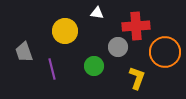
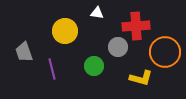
yellow L-shape: moved 4 px right; rotated 85 degrees clockwise
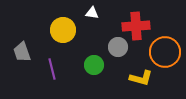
white triangle: moved 5 px left
yellow circle: moved 2 px left, 1 px up
gray trapezoid: moved 2 px left
green circle: moved 1 px up
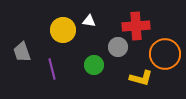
white triangle: moved 3 px left, 8 px down
orange circle: moved 2 px down
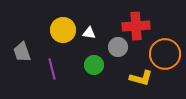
white triangle: moved 12 px down
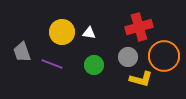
red cross: moved 3 px right, 1 px down; rotated 12 degrees counterclockwise
yellow circle: moved 1 px left, 2 px down
gray circle: moved 10 px right, 10 px down
orange circle: moved 1 px left, 2 px down
purple line: moved 5 px up; rotated 55 degrees counterclockwise
yellow L-shape: moved 1 px down
